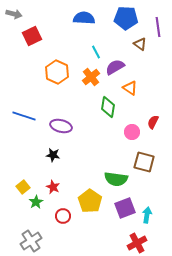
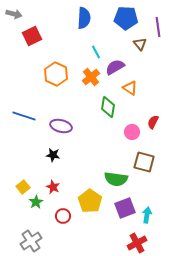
blue semicircle: rotated 90 degrees clockwise
brown triangle: rotated 16 degrees clockwise
orange hexagon: moved 1 px left, 2 px down
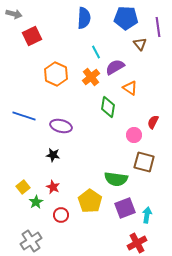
pink circle: moved 2 px right, 3 px down
red circle: moved 2 px left, 1 px up
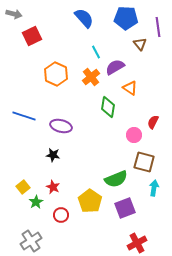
blue semicircle: rotated 45 degrees counterclockwise
green semicircle: rotated 30 degrees counterclockwise
cyan arrow: moved 7 px right, 27 px up
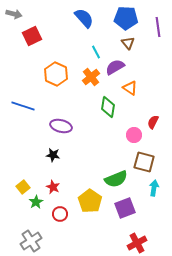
brown triangle: moved 12 px left, 1 px up
blue line: moved 1 px left, 10 px up
red circle: moved 1 px left, 1 px up
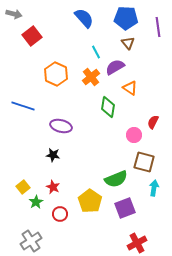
red square: rotated 12 degrees counterclockwise
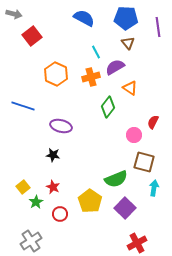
blue semicircle: rotated 20 degrees counterclockwise
orange cross: rotated 24 degrees clockwise
green diamond: rotated 30 degrees clockwise
purple square: rotated 25 degrees counterclockwise
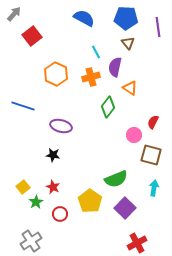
gray arrow: rotated 63 degrees counterclockwise
purple semicircle: rotated 48 degrees counterclockwise
brown square: moved 7 px right, 7 px up
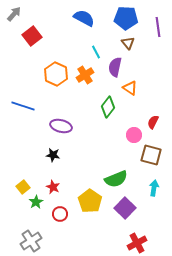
orange cross: moved 6 px left, 2 px up; rotated 18 degrees counterclockwise
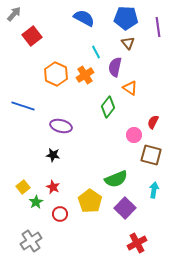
cyan arrow: moved 2 px down
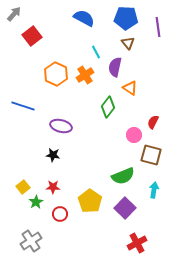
green semicircle: moved 7 px right, 3 px up
red star: rotated 24 degrees counterclockwise
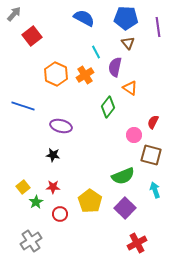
cyan arrow: moved 1 px right; rotated 28 degrees counterclockwise
